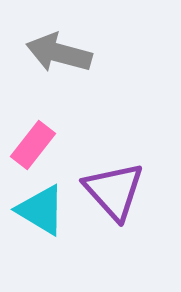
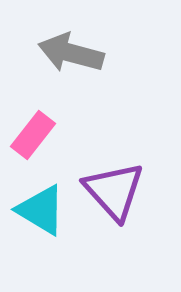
gray arrow: moved 12 px right
pink rectangle: moved 10 px up
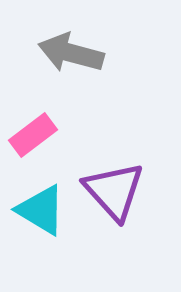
pink rectangle: rotated 15 degrees clockwise
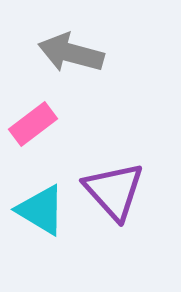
pink rectangle: moved 11 px up
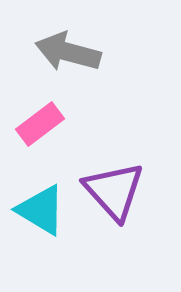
gray arrow: moved 3 px left, 1 px up
pink rectangle: moved 7 px right
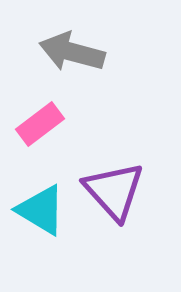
gray arrow: moved 4 px right
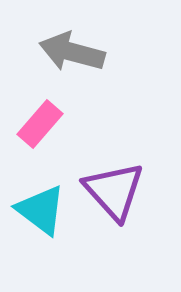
pink rectangle: rotated 12 degrees counterclockwise
cyan triangle: rotated 6 degrees clockwise
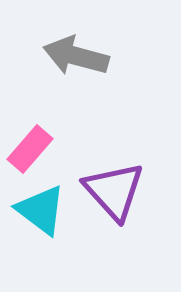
gray arrow: moved 4 px right, 4 px down
pink rectangle: moved 10 px left, 25 px down
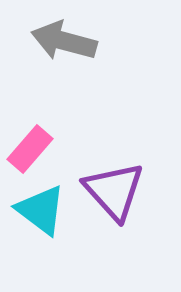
gray arrow: moved 12 px left, 15 px up
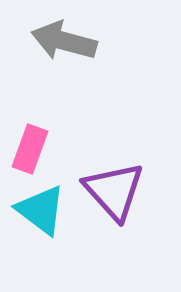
pink rectangle: rotated 21 degrees counterclockwise
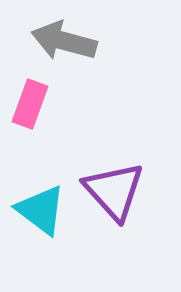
pink rectangle: moved 45 px up
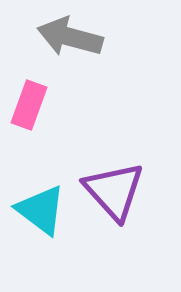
gray arrow: moved 6 px right, 4 px up
pink rectangle: moved 1 px left, 1 px down
